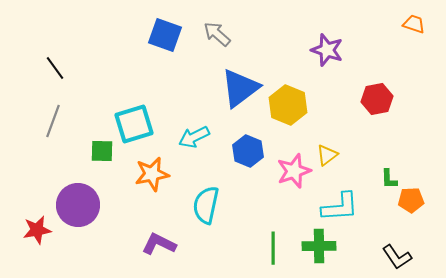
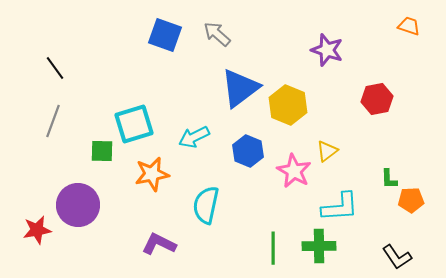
orange trapezoid: moved 5 px left, 2 px down
yellow triangle: moved 4 px up
pink star: rotated 24 degrees counterclockwise
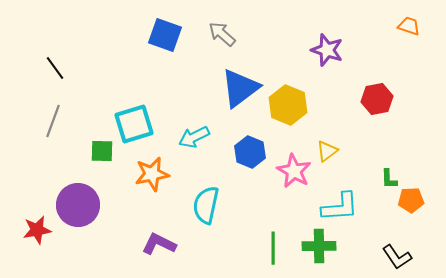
gray arrow: moved 5 px right
blue hexagon: moved 2 px right, 1 px down
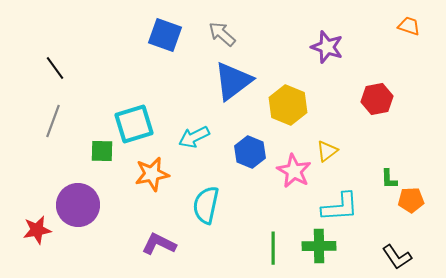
purple star: moved 3 px up
blue triangle: moved 7 px left, 7 px up
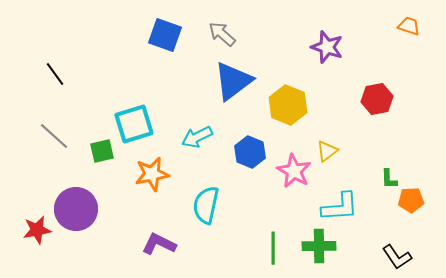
black line: moved 6 px down
gray line: moved 1 px right, 15 px down; rotated 68 degrees counterclockwise
cyan arrow: moved 3 px right
green square: rotated 15 degrees counterclockwise
purple circle: moved 2 px left, 4 px down
